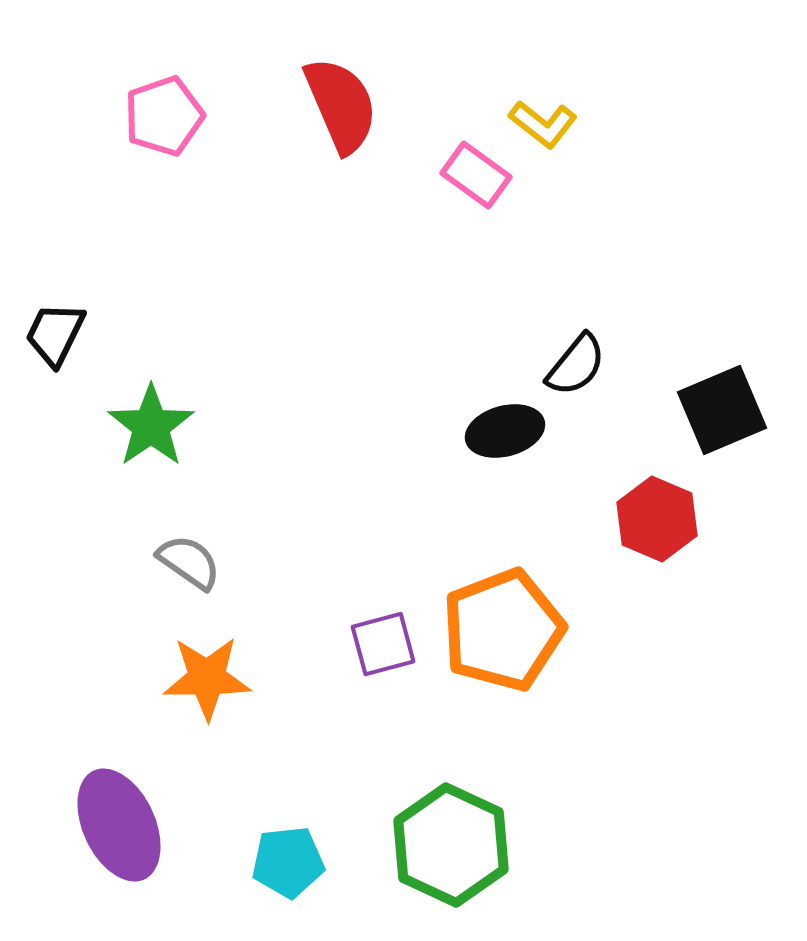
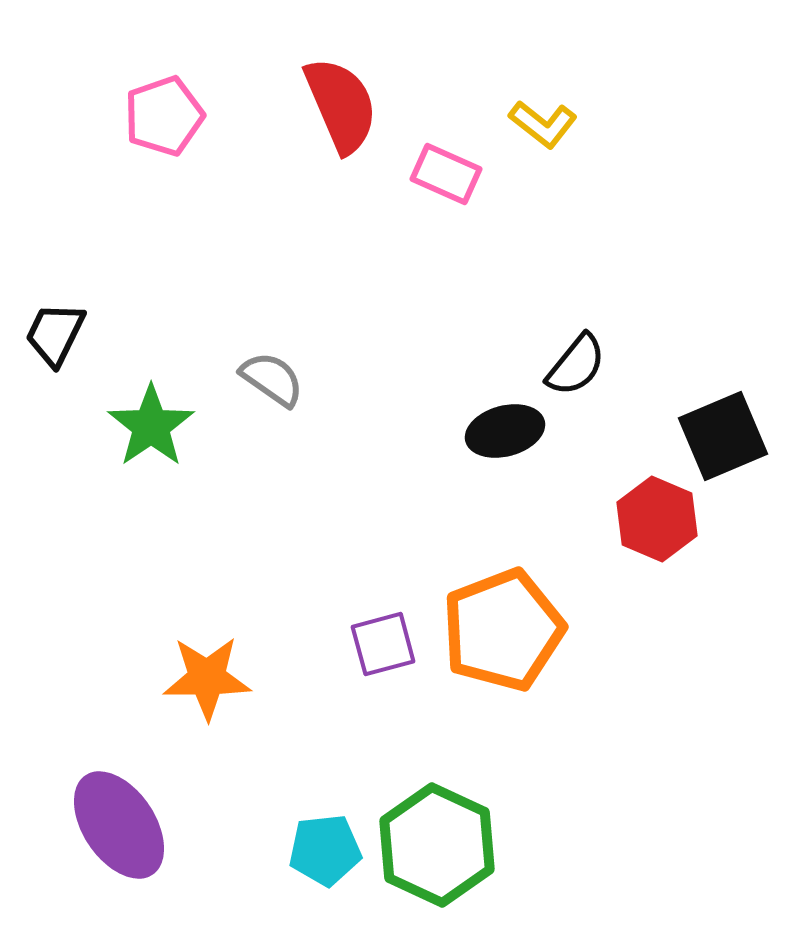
pink rectangle: moved 30 px left, 1 px up; rotated 12 degrees counterclockwise
black square: moved 1 px right, 26 px down
gray semicircle: moved 83 px right, 183 px up
purple ellipse: rotated 9 degrees counterclockwise
green hexagon: moved 14 px left
cyan pentagon: moved 37 px right, 12 px up
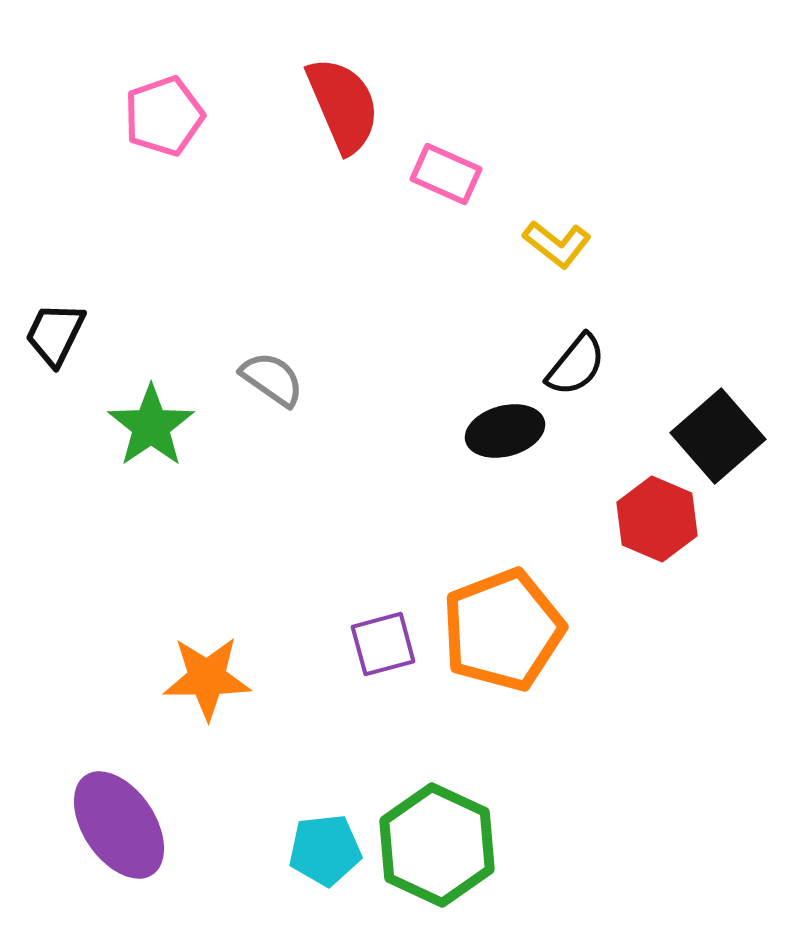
red semicircle: moved 2 px right
yellow L-shape: moved 14 px right, 120 px down
black square: moved 5 px left; rotated 18 degrees counterclockwise
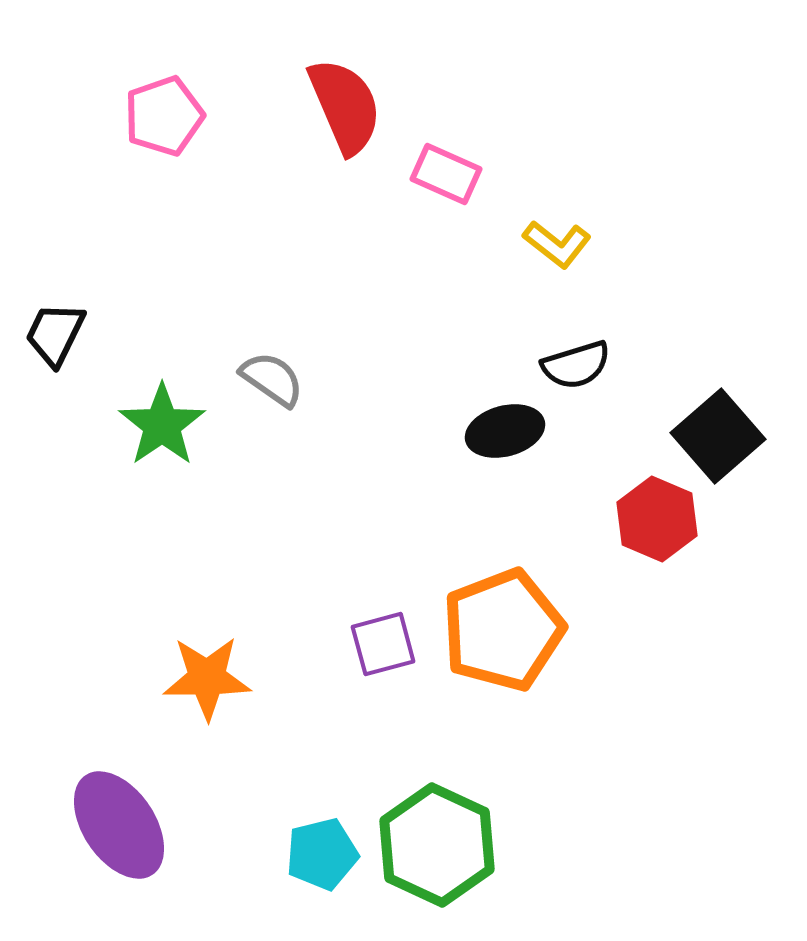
red semicircle: moved 2 px right, 1 px down
black semicircle: rotated 34 degrees clockwise
green star: moved 11 px right, 1 px up
cyan pentagon: moved 3 px left, 4 px down; rotated 8 degrees counterclockwise
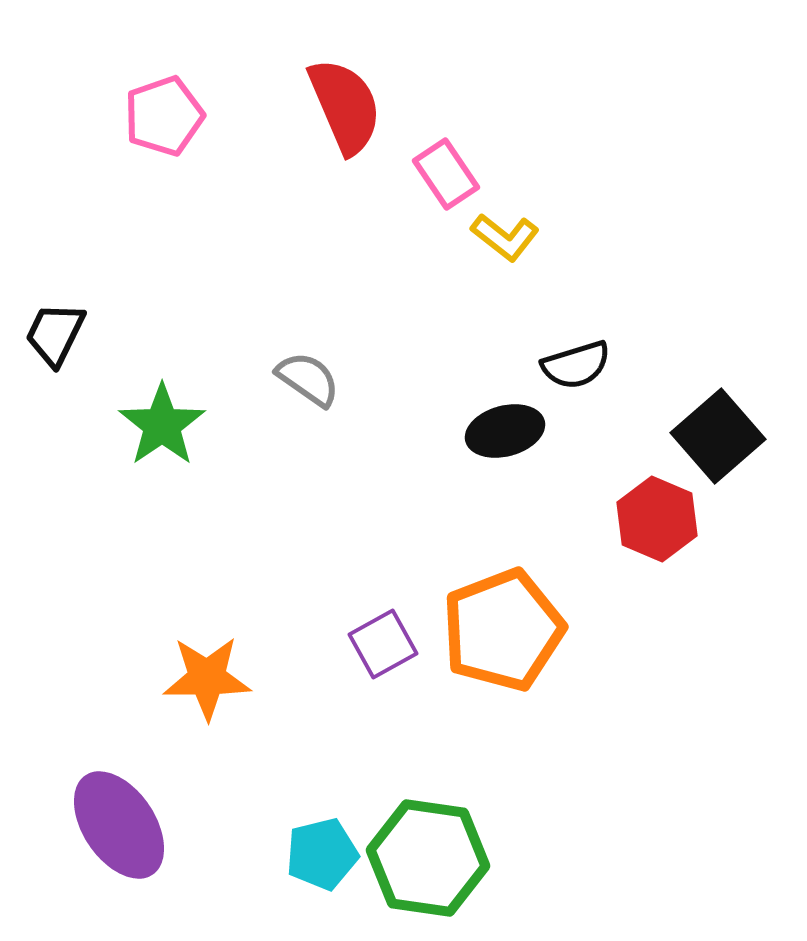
pink rectangle: rotated 32 degrees clockwise
yellow L-shape: moved 52 px left, 7 px up
gray semicircle: moved 36 px right
purple square: rotated 14 degrees counterclockwise
green hexagon: moved 9 px left, 13 px down; rotated 17 degrees counterclockwise
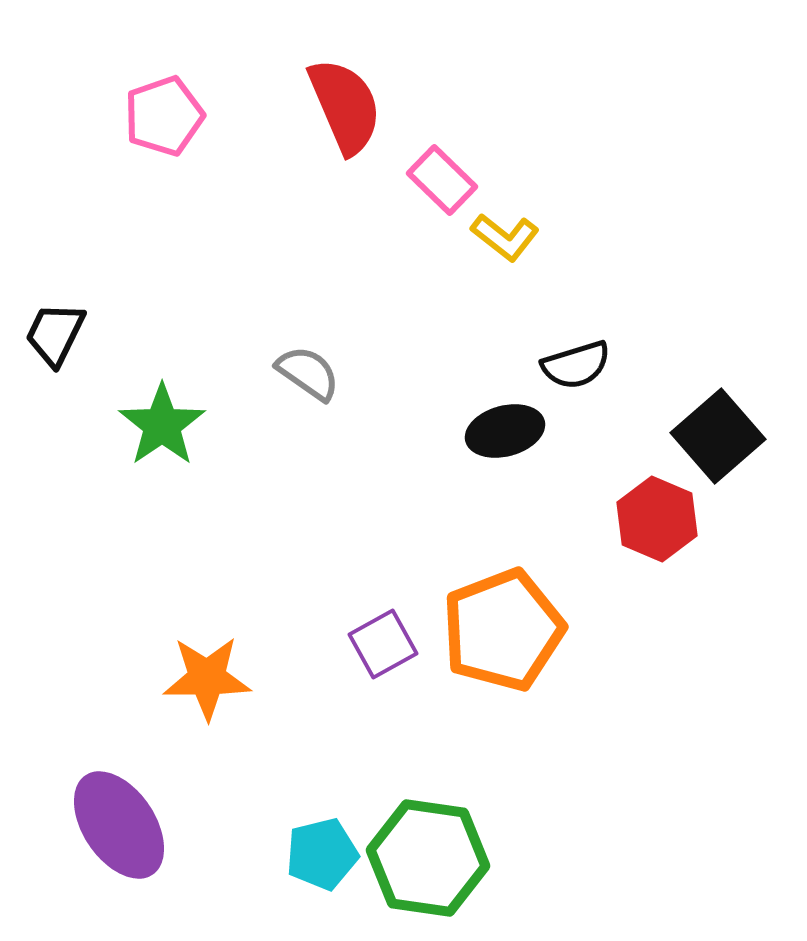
pink rectangle: moved 4 px left, 6 px down; rotated 12 degrees counterclockwise
gray semicircle: moved 6 px up
